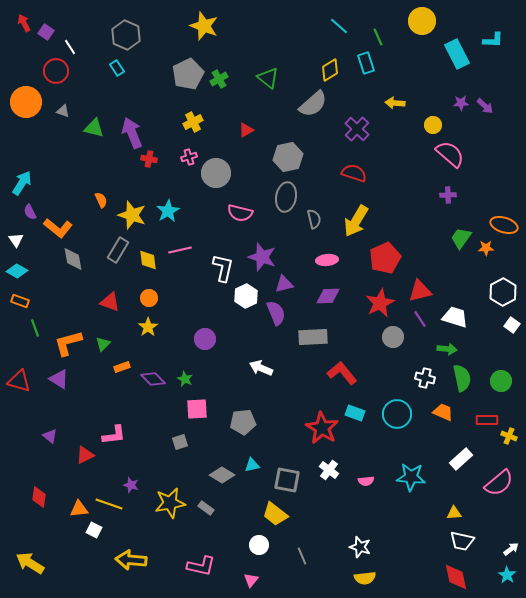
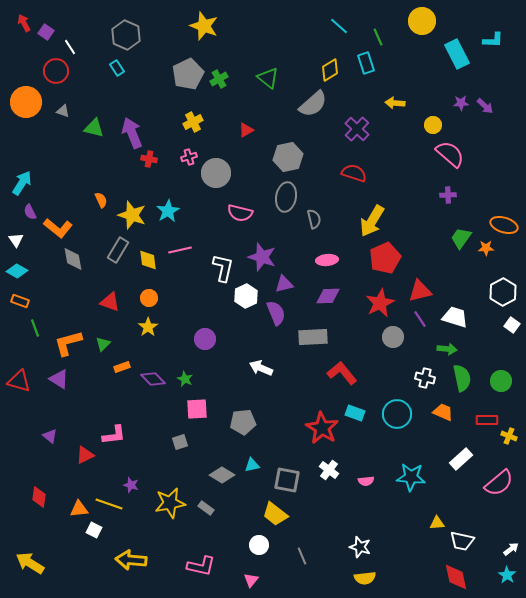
yellow arrow at (356, 221): moved 16 px right
yellow triangle at (454, 513): moved 17 px left, 10 px down
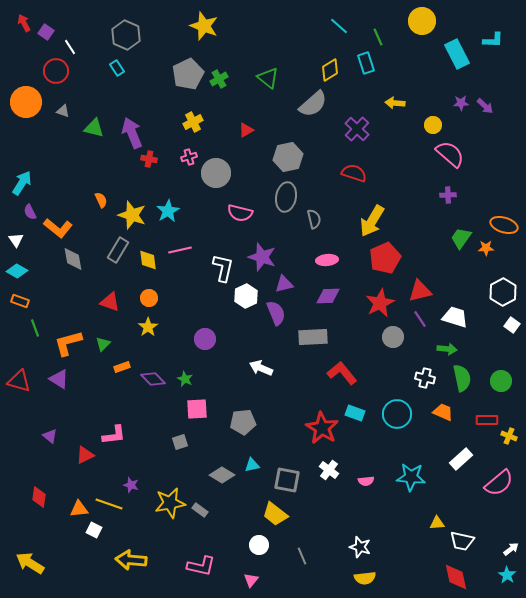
gray rectangle at (206, 508): moved 6 px left, 2 px down
